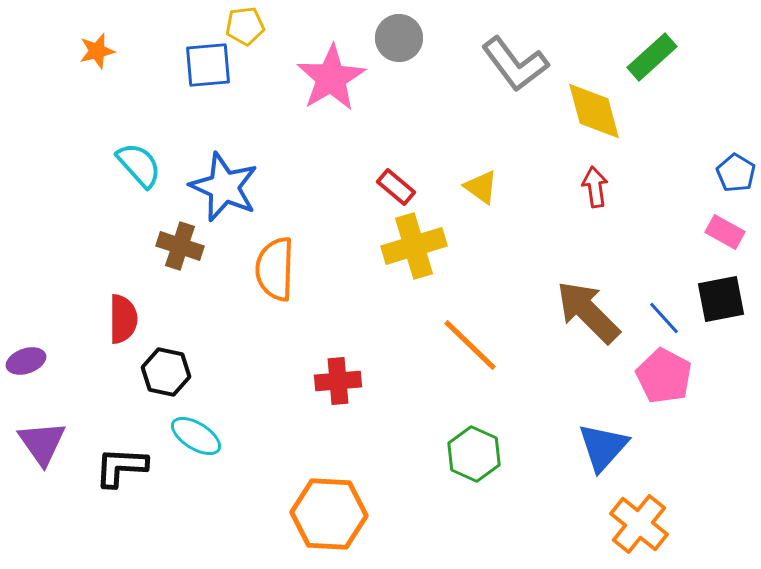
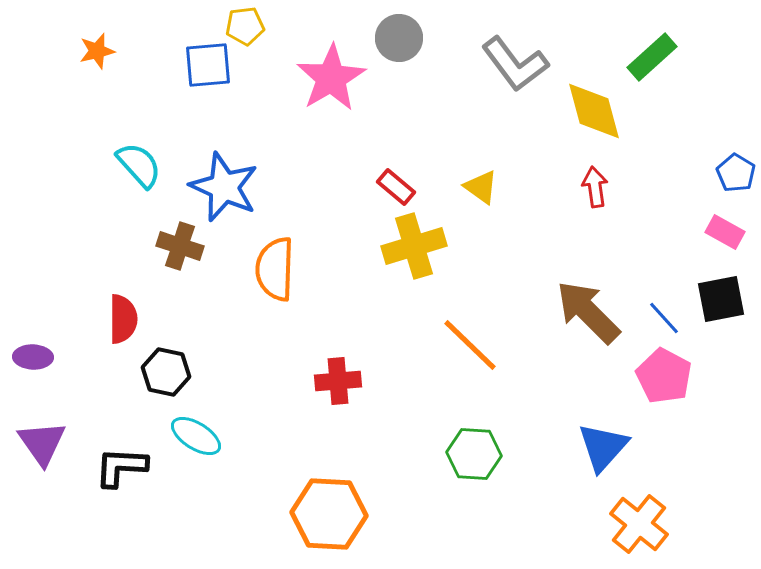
purple ellipse: moved 7 px right, 4 px up; rotated 21 degrees clockwise
green hexagon: rotated 20 degrees counterclockwise
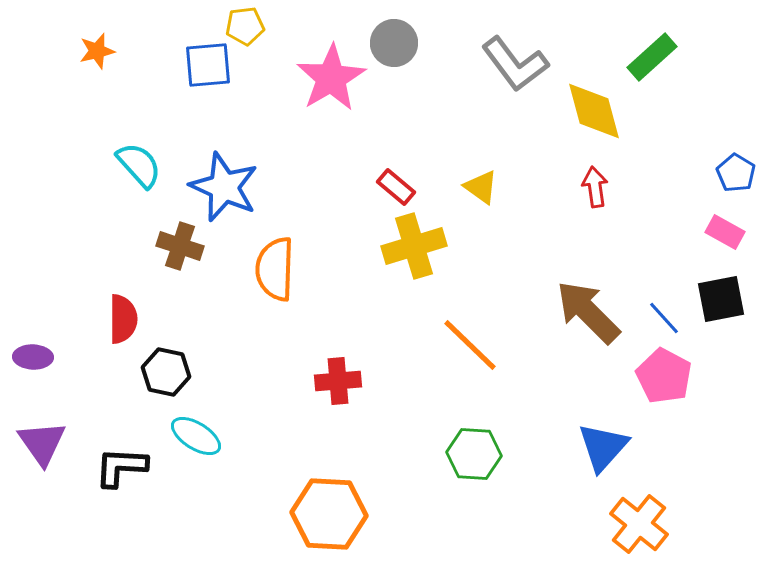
gray circle: moved 5 px left, 5 px down
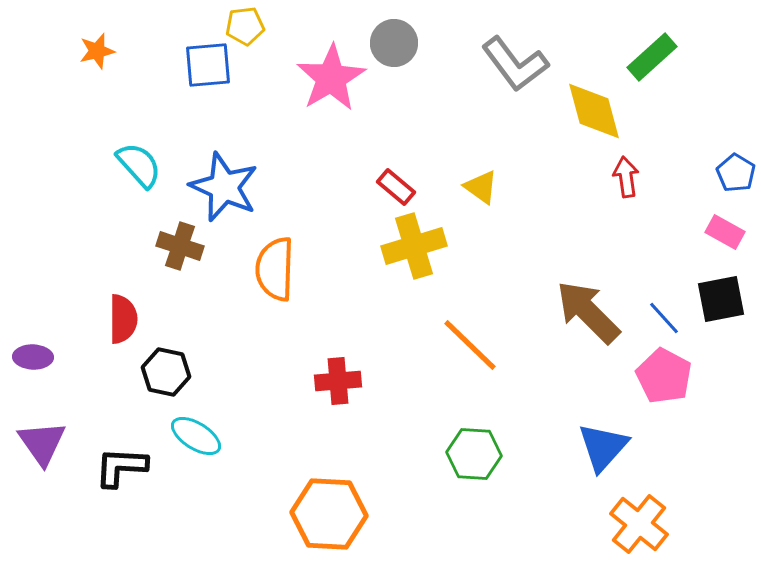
red arrow: moved 31 px right, 10 px up
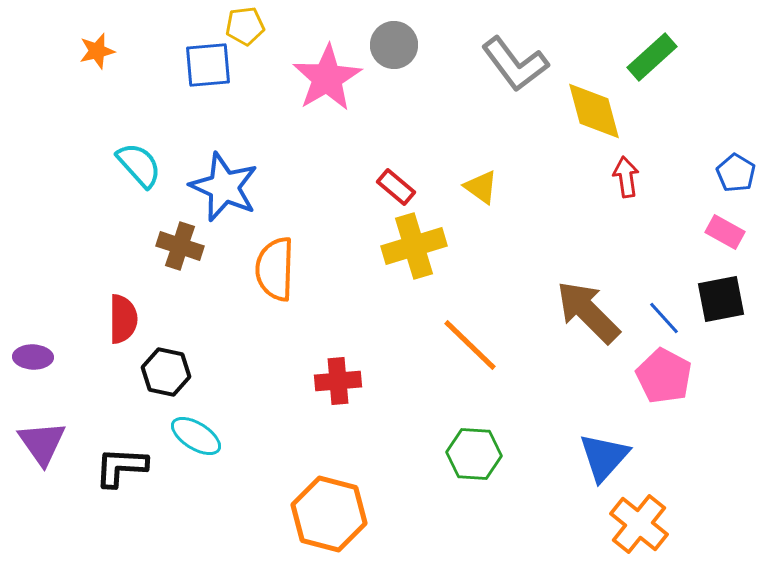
gray circle: moved 2 px down
pink star: moved 4 px left
blue triangle: moved 1 px right, 10 px down
orange hexagon: rotated 12 degrees clockwise
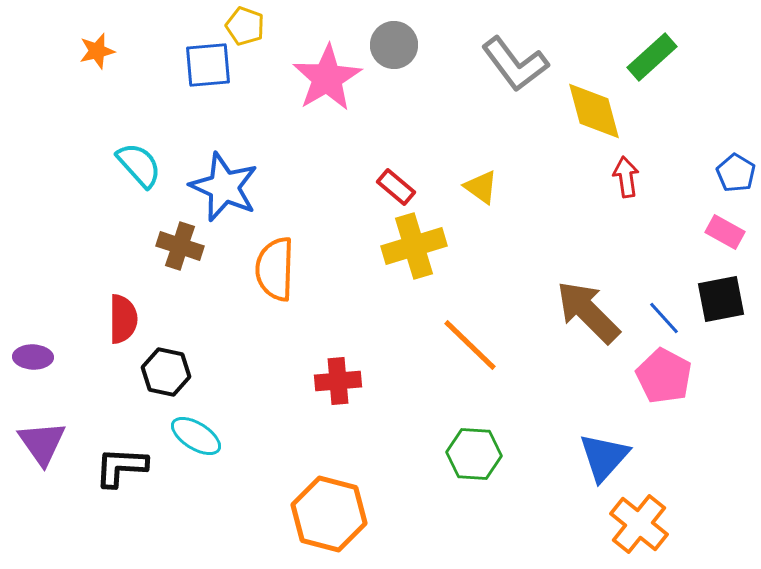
yellow pentagon: rotated 27 degrees clockwise
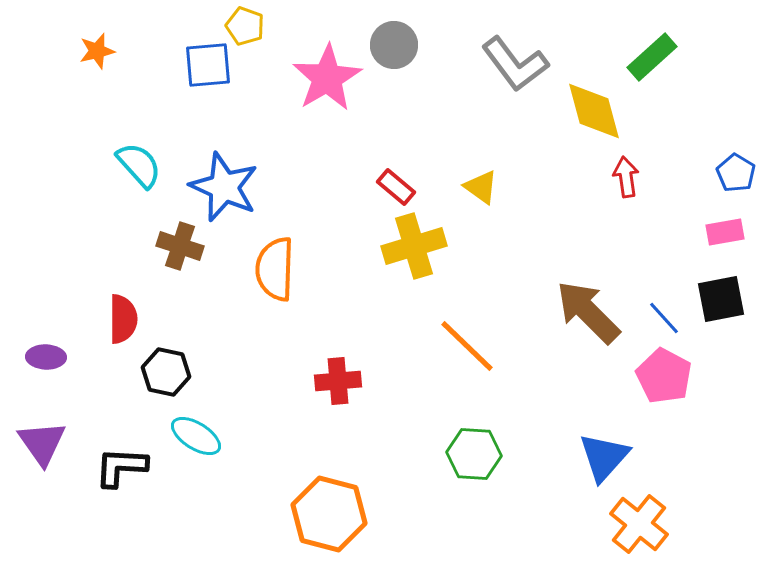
pink rectangle: rotated 39 degrees counterclockwise
orange line: moved 3 px left, 1 px down
purple ellipse: moved 13 px right
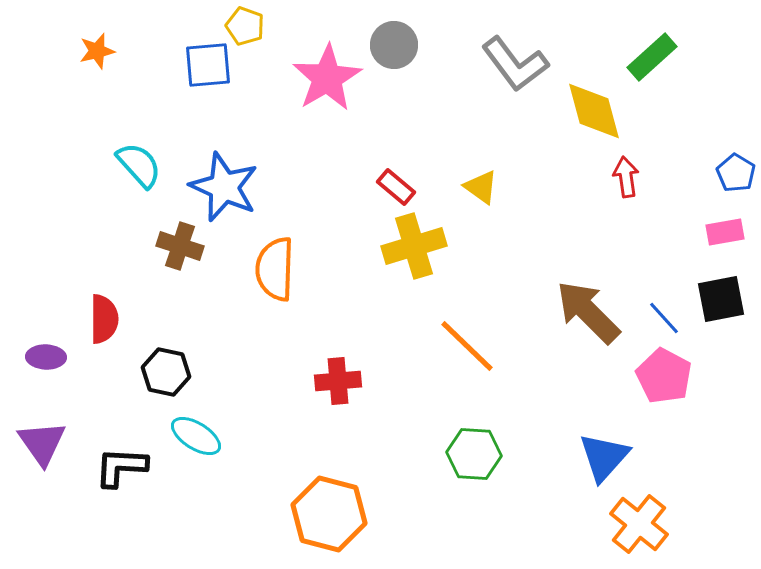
red semicircle: moved 19 px left
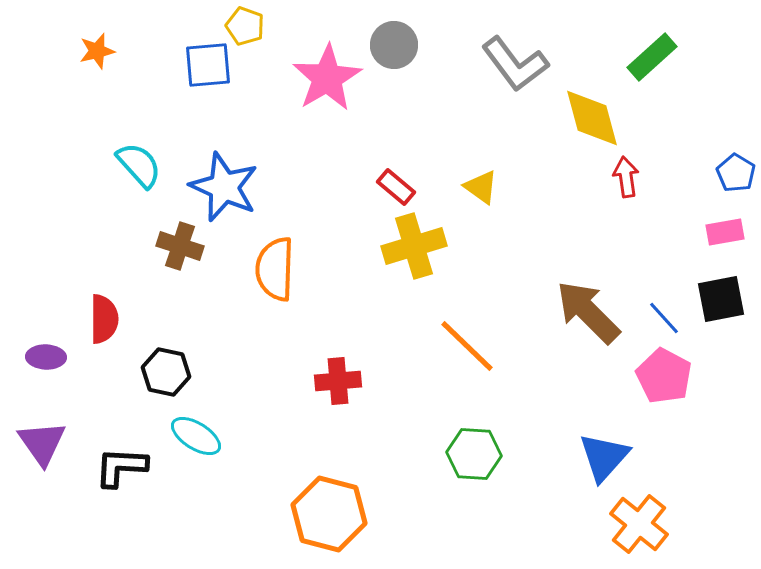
yellow diamond: moved 2 px left, 7 px down
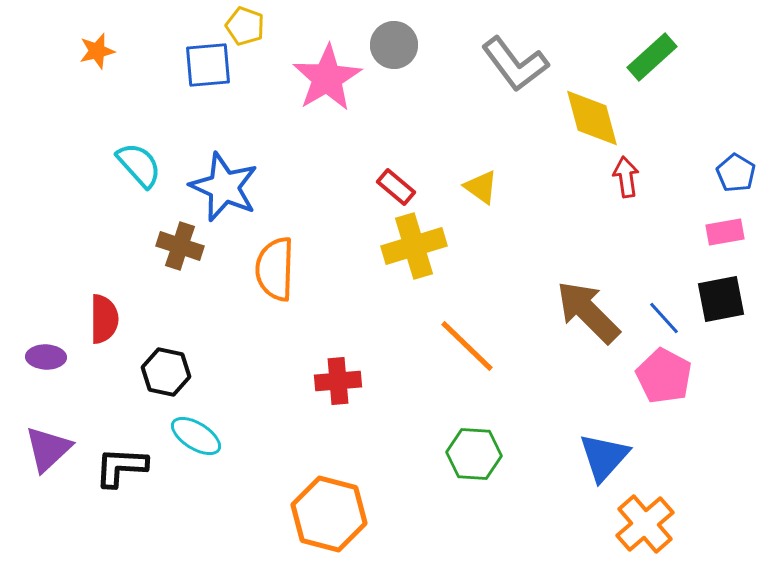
purple triangle: moved 6 px right, 6 px down; rotated 22 degrees clockwise
orange cross: moved 6 px right; rotated 10 degrees clockwise
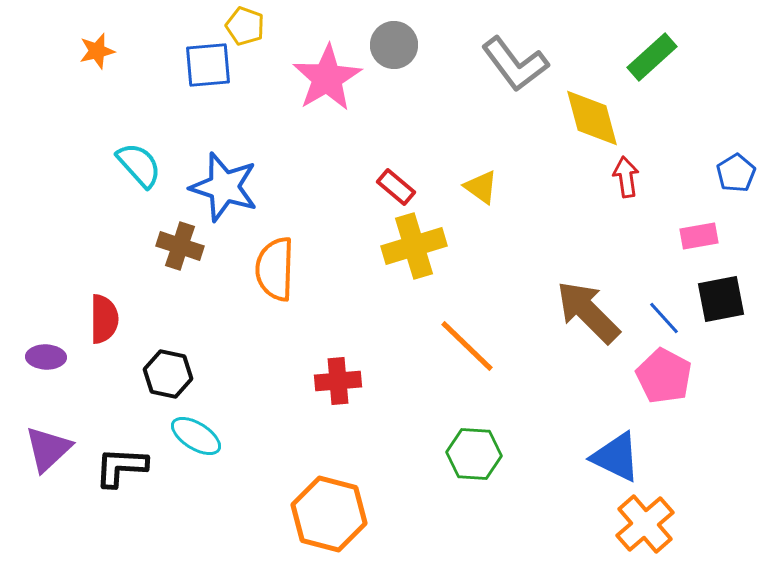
blue pentagon: rotated 9 degrees clockwise
blue star: rotated 6 degrees counterclockwise
pink rectangle: moved 26 px left, 4 px down
black hexagon: moved 2 px right, 2 px down
blue triangle: moved 12 px right; rotated 46 degrees counterclockwise
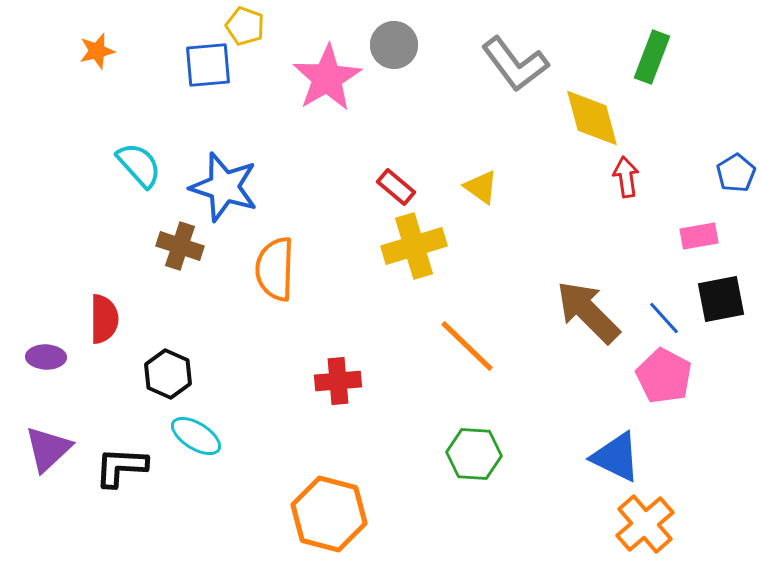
green rectangle: rotated 27 degrees counterclockwise
black hexagon: rotated 12 degrees clockwise
